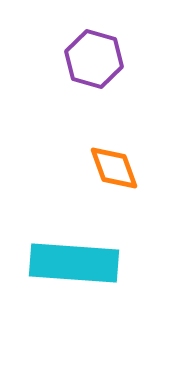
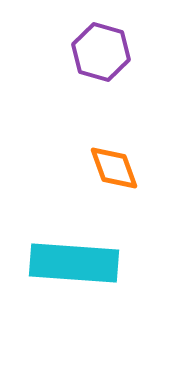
purple hexagon: moved 7 px right, 7 px up
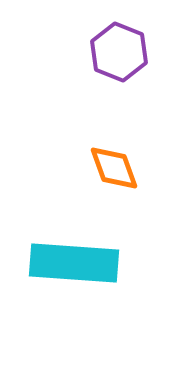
purple hexagon: moved 18 px right; rotated 6 degrees clockwise
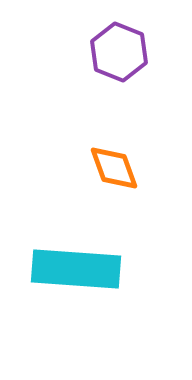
cyan rectangle: moved 2 px right, 6 px down
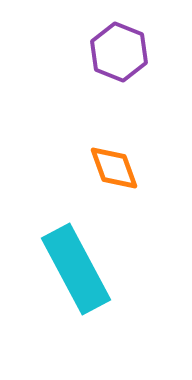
cyan rectangle: rotated 58 degrees clockwise
